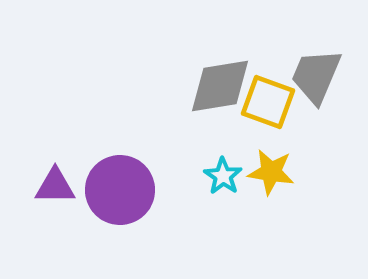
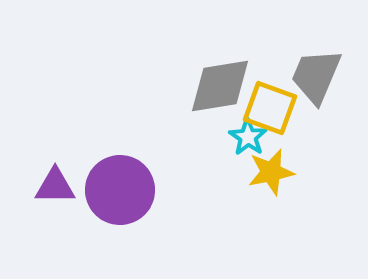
yellow square: moved 2 px right, 6 px down
yellow star: rotated 21 degrees counterclockwise
cyan star: moved 25 px right, 39 px up
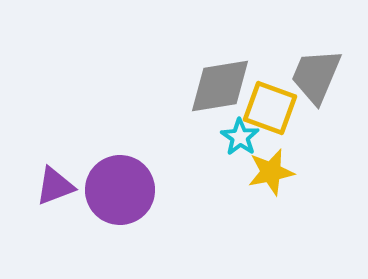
cyan star: moved 8 px left
purple triangle: rotated 21 degrees counterclockwise
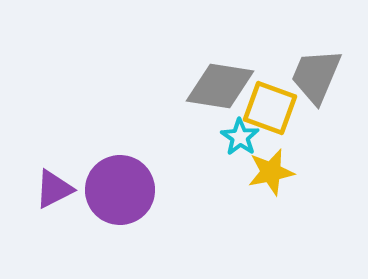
gray diamond: rotated 18 degrees clockwise
purple triangle: moved 1 px left, 3 px down; rotated 6 degrees counterclockwise
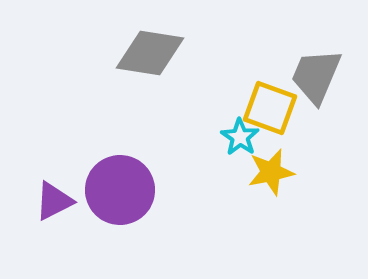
gray diamond: moved 70 px left, 33 px up
purple triangle: moved 12 px down
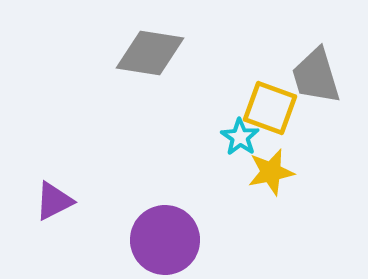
gray trapezoid: rotated 40 degrees counterclockwise
purple circle: moved 45 px right, 50 px down
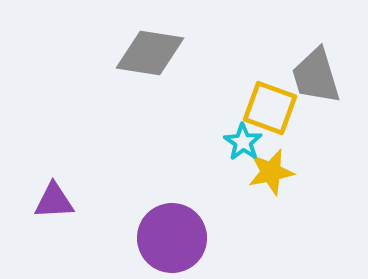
cyan star: moved 3 px right, 5 px down
purple triangle: rotated 24 degrees clockwise
purple circle: moved 7 px right, 2 px up
